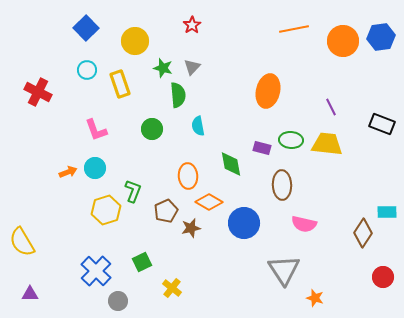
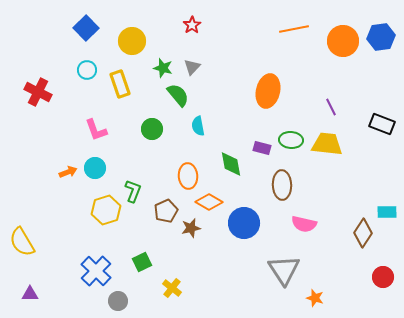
yellow circle at (135, 41): moved 3 px left
green semicircle at (178, 95): rotated 35 degrees counterclockwise
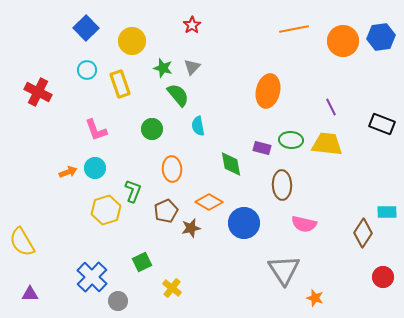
orange ellipse at (188, 176): moved 16 px left, 7 px up
blue cross at (96, 271): moved 4 px left, 6 px down
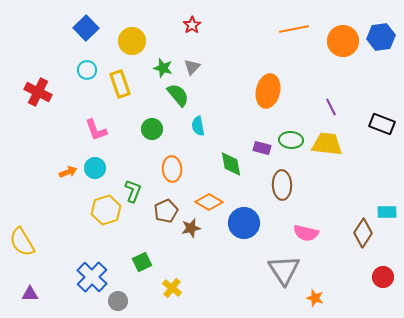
pink semicircle at (304, 224): moved 2 px right, 9 px down
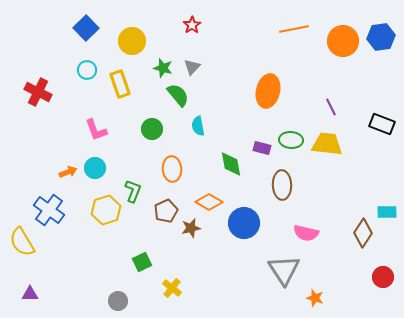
blue cross at (92, 277): moved 43 px left, 67 px up; rotated 8 degrees counterclockwise
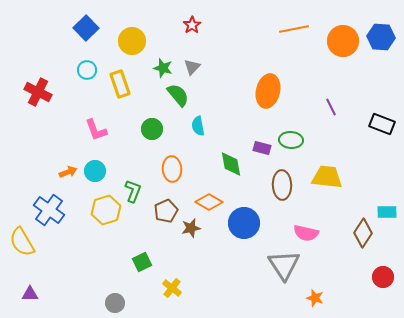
blue hexagon at (381, 37): rotated 12 degrees clockwise
yellow trapezoid at (327, 144): moved 33 px down
cyan circle at (95, 168): moved 3 px down
gray triangle at (284, 270): moved 5 px up
gray circle at (118, 301): moved 3 px left, 2 px down
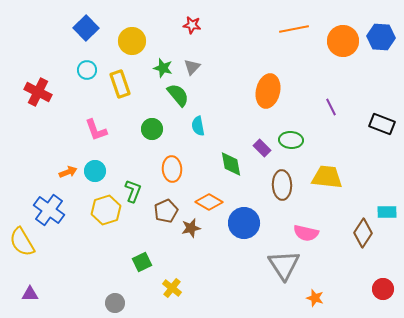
red star at (192, 25): rotated 30 degrees counterclockwise
purple rectangle at (262, 148): rotated 30 degrees clockwise
red circle at (383, 277): moved 12 px down
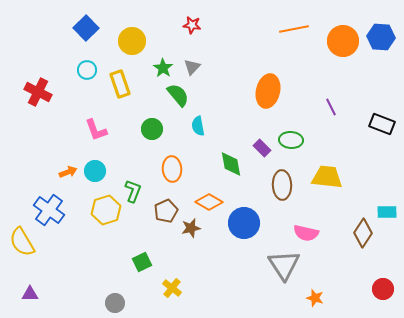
green star at (163, 68): rotated 18 degrees clockwise
